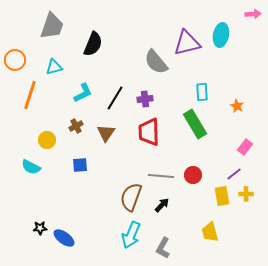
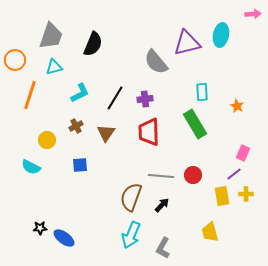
gray trapezoid: moved 1 px left, 10 px down
cyan L-shape: moved 3 px left
pink rectangle: moved 2 px left, 6 px down; rotated 14 degrees counterclockwise
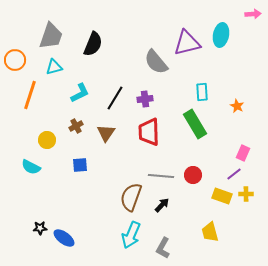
yellow rectangle: rotated 60 degrees counterclockwise
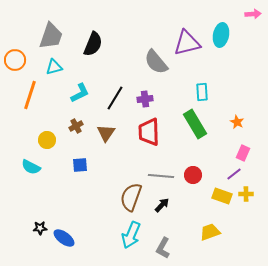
orange star: moved 16 px down
yellow trapezoid: rotated 85 degrees clockwise
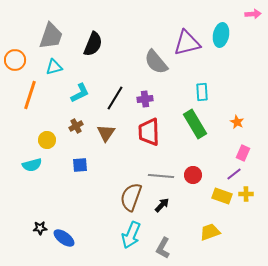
cyan semicircle: moved 1 px right, 2 px up; rotated 42 degrees counterclockwise
